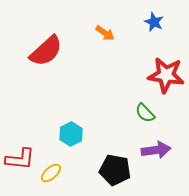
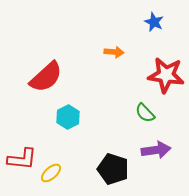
orange arrow: moved 9 px right, 19 px down; rotated 30 degrees counterclockwise
red semicircle: moved 26 px down
cyan hexagon: moved 3 px left, 17 px up
red L-shape: moved 2 px right
black pentagon: moved 2 px left, 1 px up; rotated 8 degrees clockwise
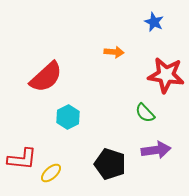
black pentagon: moved 3 px left, 5 px up
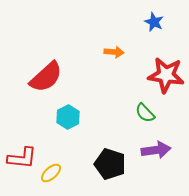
red L-shape: moved 1 px up
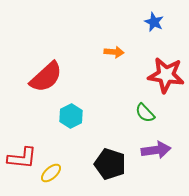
cyan hexagon: moved 3 px right, 1 px up
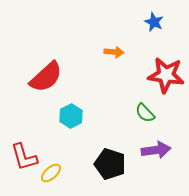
red L-shape: moved 2 px right, 1 px up; rotated 68 degrees clockwise
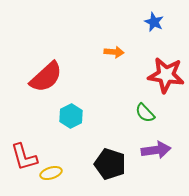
yellow ellipse: rotated 25 degrees clockwise
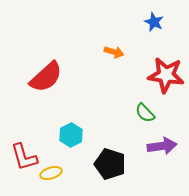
orange arrow: rotated 12 degrees clockwise
cyan hexagon: moved 19 px down
purple arrow: moved 6 px right, 4 px up
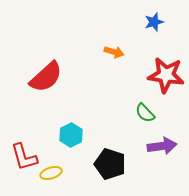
blue star: rotated 30 degrees clockwise
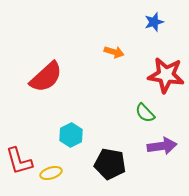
red L-shape: moved 5 px left, 4 px down
black pentagon: rotated 8 degrees counterclockwise
